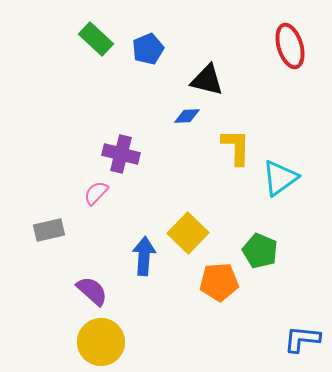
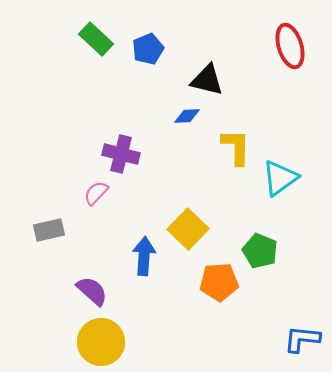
yellow square: moved 4 px up
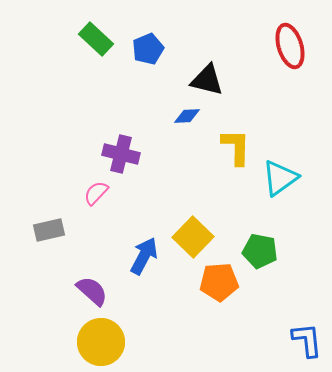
yellow square: moved 5 px right, 8 px down
green pentagon: rotated 12 degrees counterclockwise
blue arrow: rotated 24 degrees clockwise
blue L-shape: moved 5 px right, 1 px down; rotated 78 degrees clockwise
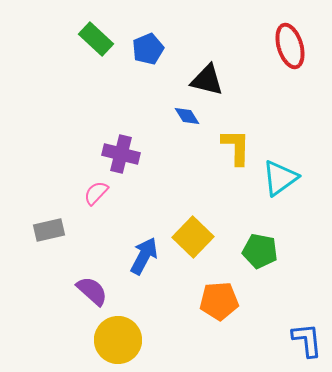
blue diamond: rotated 60 degrees clockwise
orange pentagon: moved 19 px down
yellow circle: moved 17 px right, 2 px up
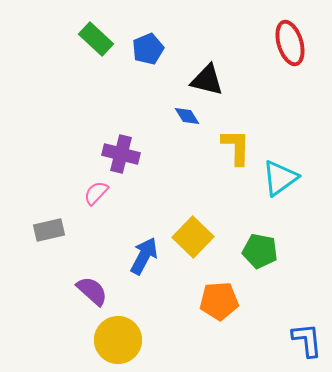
red ellipse: moved 3 px up
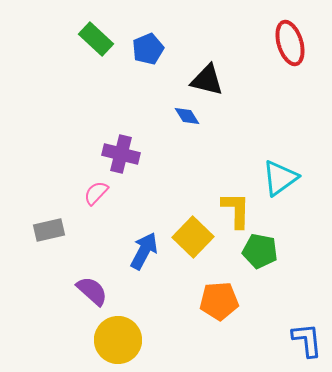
yellow L-shape: moved 63 px down
blue arrow: moved 5 px up
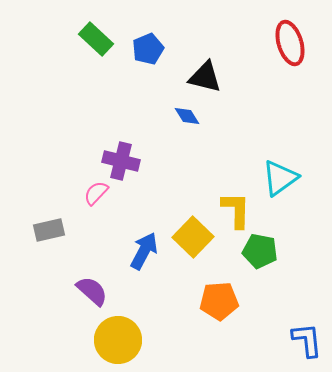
black triangle: moved 2 px left, 3 px up
purple cross: moved 7 px down
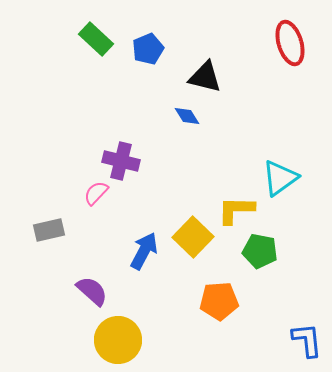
yellow L-shape: rotated 90 degrees counterclockwise
